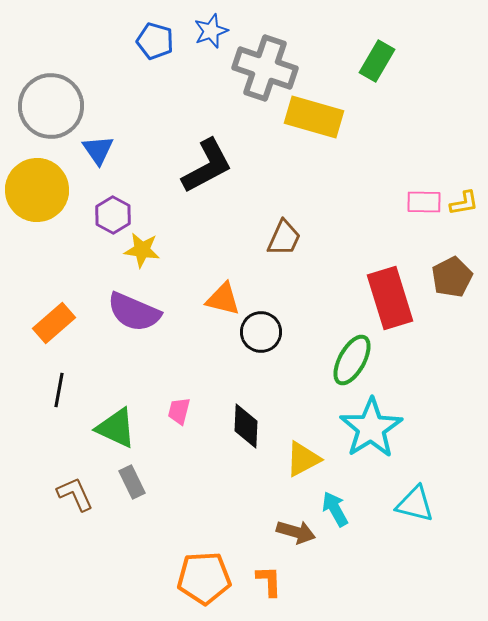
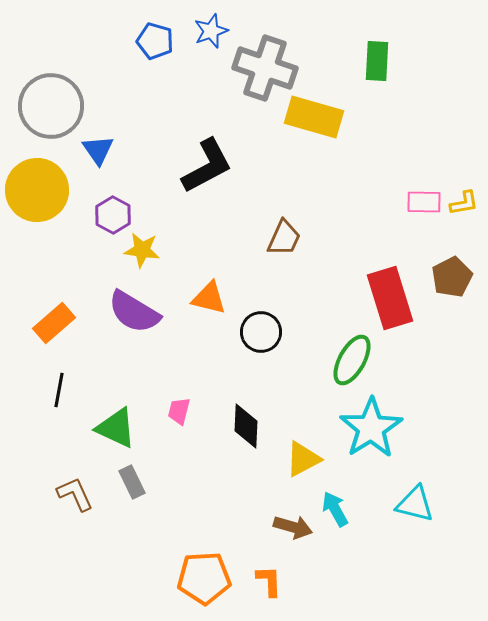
green rectangle: rotated 27 degrees counterclockwise
orange triangle: moved 14 px left, 1 px up
purple semicircle: rotated 8 degrees clockwise
brown arrow: moved 3 px left, 5 px up
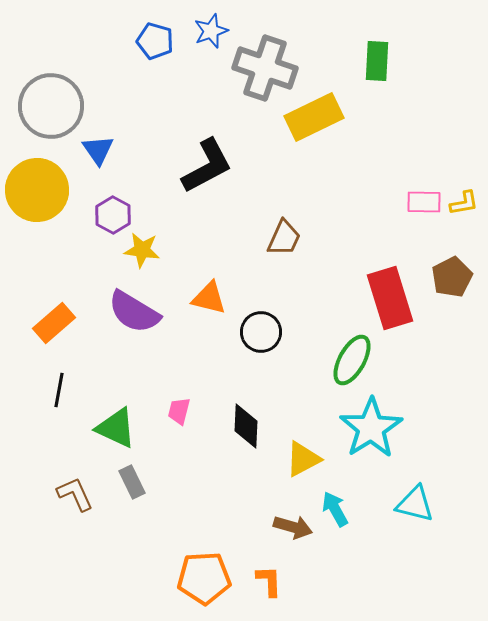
yellow rectangle: rotated 42 degrees counterclockwise
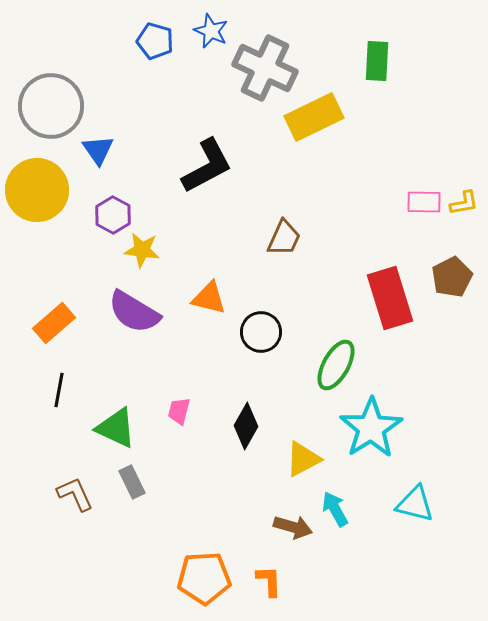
blue star: rotated 28 degrees counterclockwise
gray cross: rotated 6 degrees clockwise
green ellipse: moved 16 px left, 5 px down
black diamond: rotated 27 degrees clockwise
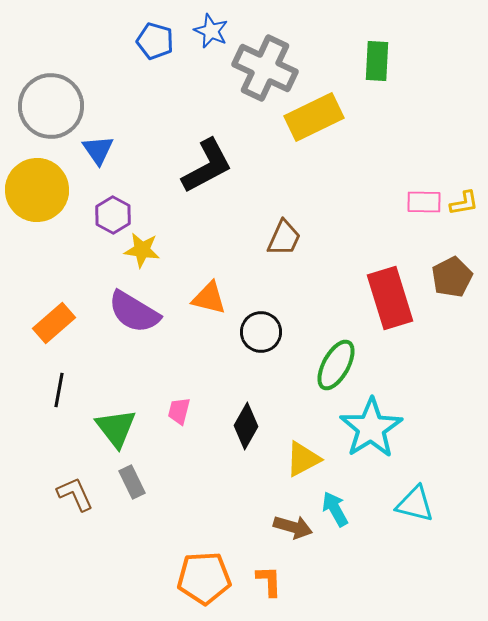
green triangle: rotated 27 degrees clockwise
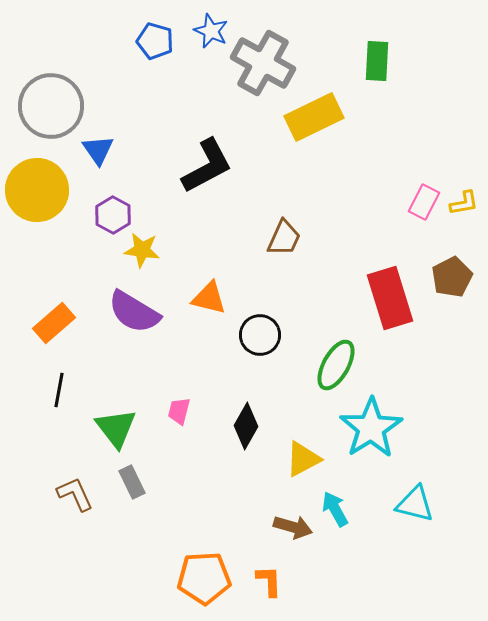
gray cross: moved 2 px left, 5 px up; rotated 4 degrees clockwise
pink rectangle: rotated 64 degrees counterclockwise
black circle: moved 1 px left, 3 px down
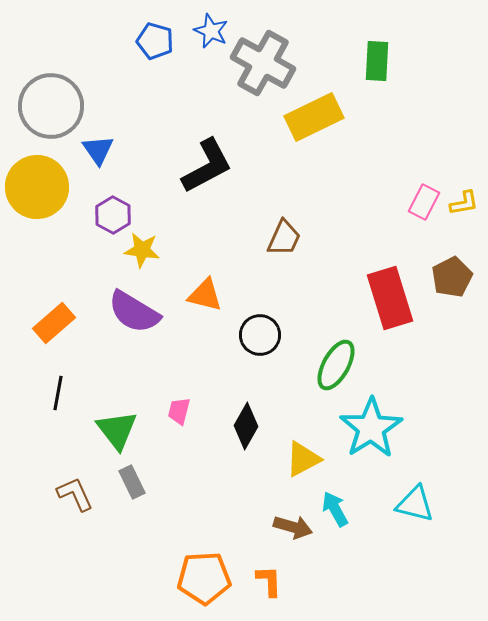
yellow circle: moved 3 px up
orange triangle: moved 4 px left, 3 px up
black line: moved 1 px left, 3 px down
green triangle: moved 1 px right, 2 px down
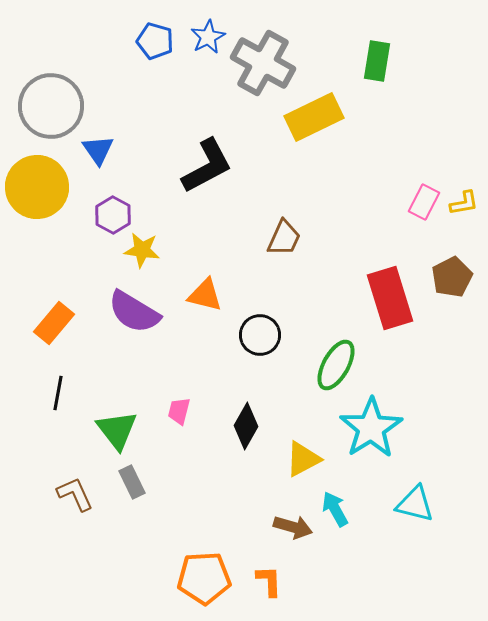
blue star: moved 3 px left, 6 px down; rotated 20 degrees clockwise
green rectangle: rotated 6 degrees clockwise
orange rectangle: rotated 9 degrees counterclockwise
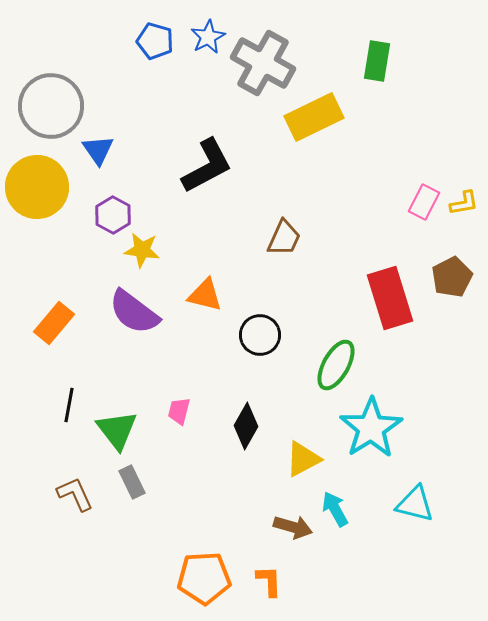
purple semicircle: rotated 6 degrees clockwise
black line: moved 11 px right, 12 px down
